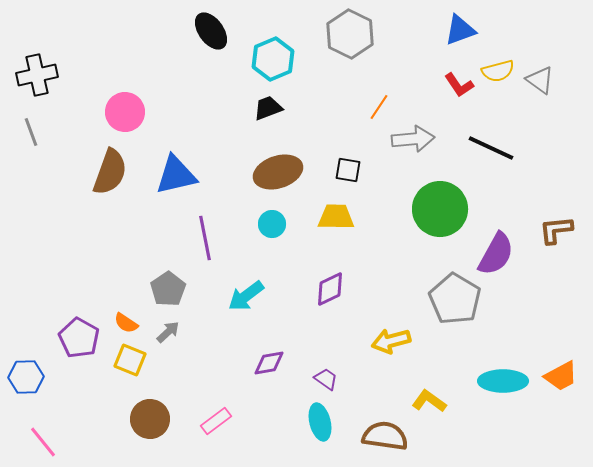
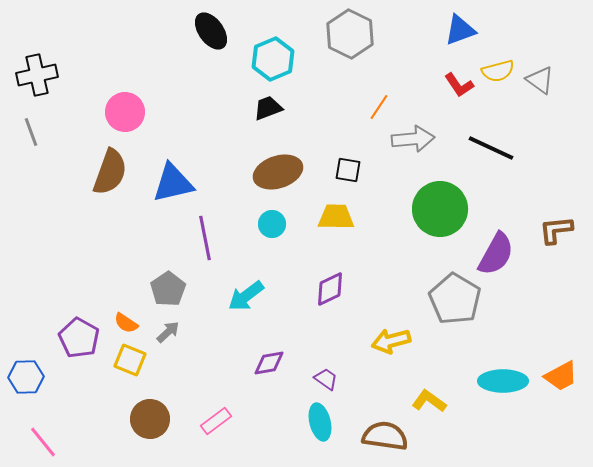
blue triangle at (176, 175): moved 3 px left, 8 px down
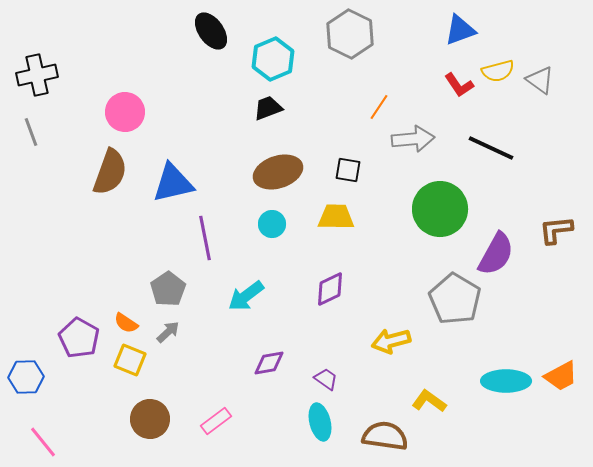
cyan ellipse at (503, 381): moved 3 px right
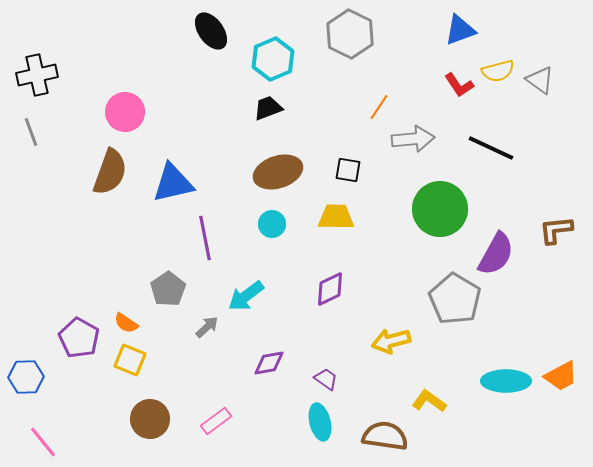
gray arrow at (168, 332): moved 39 px right, 5 px up
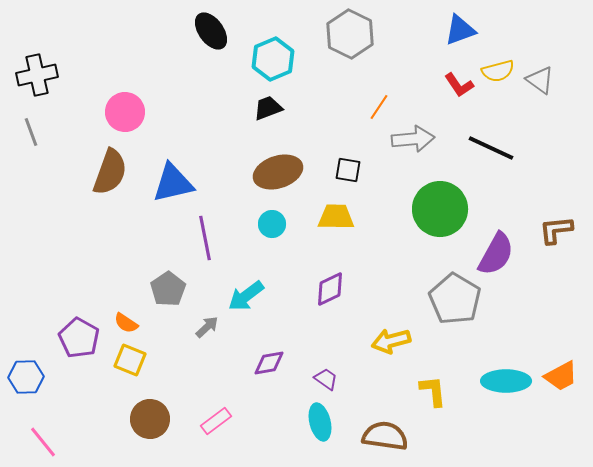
yellow L-shape at (429, 401): moved 4 px right, 10 px up; rotated 48 degrees clockwise
